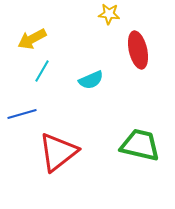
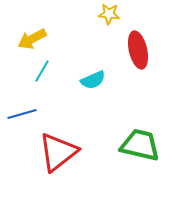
cyan semicircle: moved 2 px right
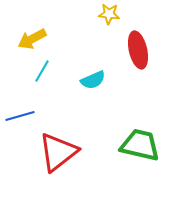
blue line: moved 2 px left, 2 px down
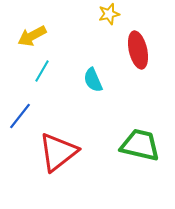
yellow star: rotated 20 degrees counterclockwise
yellow arrow: moved 3 px up
cyan semicircle: rotated 90 degrees clockwise
blue line: rotated 36 degrees counterclockwise
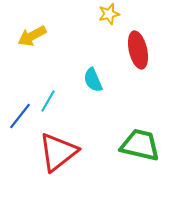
cyan line: moved 6 px right, 30 px down
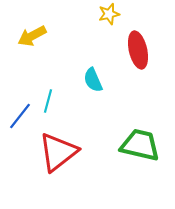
cyan line: rotated 15 degrees counterclockwise
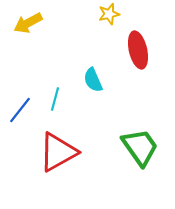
yellow arrow: moved 4 px left, 13 px up
cyan line: moved 7 px right, 2 px up
blue line: moved 6 px up
green trapezoid: moved 2 px down; rotated 42 degrees clockwise
red triangle: rotated 9 degrees clockwise
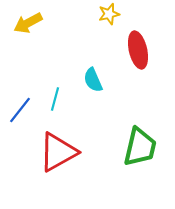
green trapezoid: rotated 48 degrees clockwise
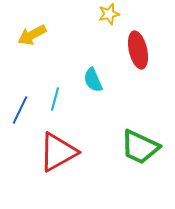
yellow arrow: moved 4 px right, 12 px down
blue line: rotated 12 degrees counterclockwise
green trapezoid: rotated 102 degrees clockwise
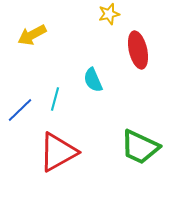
blue line: rotated 20 degrees clockwise
